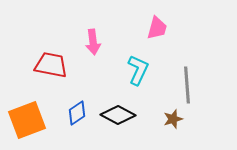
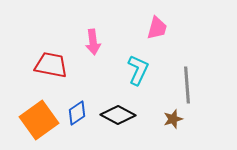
orange square: moved 12 px right; rotated 15 degrees counterclockwise
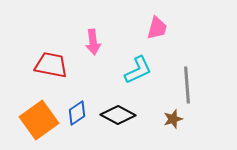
cyan L-shape: rotated 40 degrees clockwise
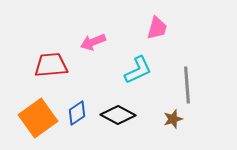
pink arrow: rotated 75 degrees clockwise
red trapezoid: rotated 16 degrees counterclockwise
orange square: moved 1 px left, 2 px up
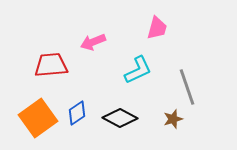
gray line: moved 2 px down; rotated 15 degrees counterclockwise
black diamond: moved 2 px right, 3 px down
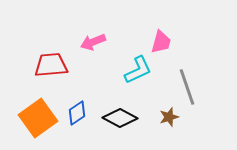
pink trapezoid: moved 4 px right, 14 px down
brown star: moved 4 px left, 2 px up
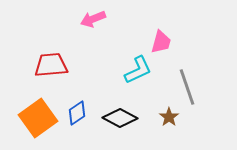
pink arrow: moved 23 px up
brown star: rotated 18 degrees counterclockwise
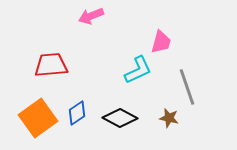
pink arrow: moved 2 px left, 3 px up
brown star: moved 1 px down; rotated 24 degrees counterclockwise
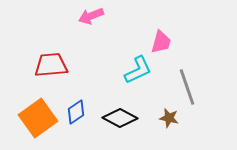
blue diamond: moved 1 px left, 1 px up
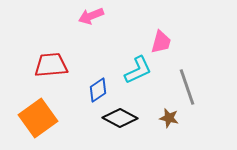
blue diamond: moved 22 px right, 22 px up
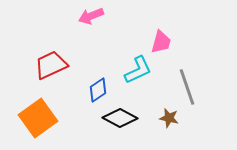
red trapezoid: rotated 20 degrees counterclockwise
